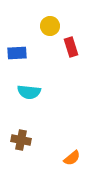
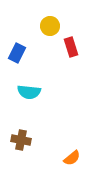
blue rectangle: rotated 60 degrees counterclockwise
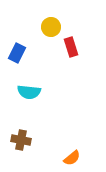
yellow circle: moved 1 px right, 1 px down
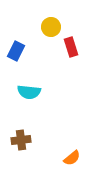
blue rectangle: moved 1 px left, 2 px up
brown cross: rotated 18 degrees counterclockwise
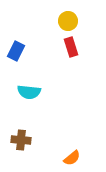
yellow circle: moved 17 px right, 6 px up
brown cross: rotated 12 degrees clockwise
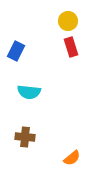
brown cross: moved 4 px right, 3 px up
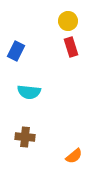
orange semicircle: moved 2 px right, 2 px up
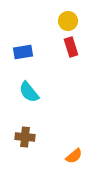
blue rectangle: moved 7 px right, 1 px down; rotated 54 degrees clockwise
cyan semicircle: rotated 45 degrees clockwise
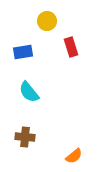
yellow circle: moved 21 px left
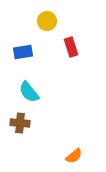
brown cross: moved 5 px left, 14 px up
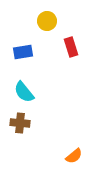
cyan semicircle: moved 5 px left
